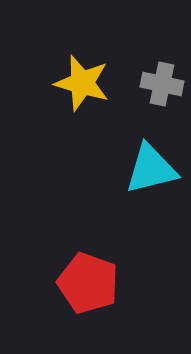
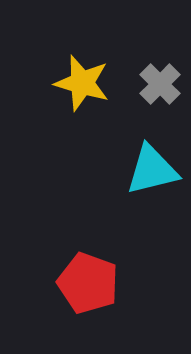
gray cross: moved 2 px left; rotated 33 degrees clockwise
cyan triangle: moved 1 px right, 1 px down
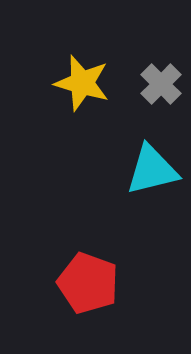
gray cross: moved 1 px right
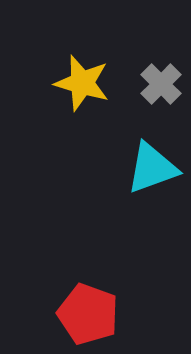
cyan triangle: moved 2 px up; rotated 6 degrees counterclockwise
red pentagon: moved 31 px down
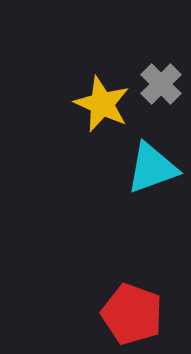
yellow star: moved 20 px right, 21 px down; rotated 8 degrees clockwise
red pentagon: moved 44 px right
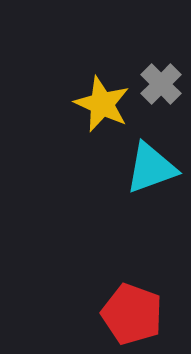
cyan triangle: moved 1 px left
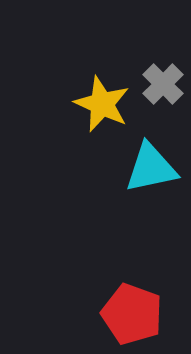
gray cross: moved 2 px right
cyan triangle: rotated 8 degrees clockwise
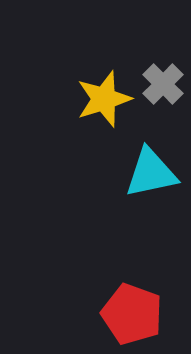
yellow star: moved 2 px right, 5 px up; rotated 30 degrees clockwise
cyan triangle: moved 5 px down
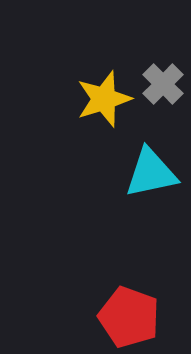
red pentagon: moved 3 px left, 3 px down
